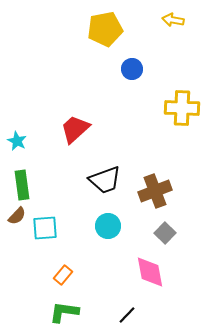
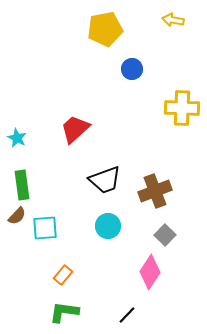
cyan star: moved 3 px up
gray square: moved 2 px down
pink diamond: rotated 44 degrees clockwise
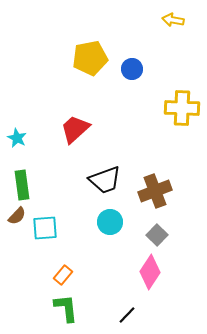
yellow pentagon: moved 15 px left, 29 px down
cyan circle: moved 2 px right, 4 px up
gray square: moved 8 px left
green L-shape: moved 2 px right, 4 px up; rotated 76 degrees clockwise
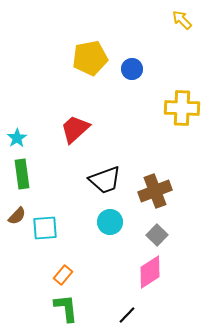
yellow arrow: moved 9 px right; rotated 35 degrees clockwise
cyan star: rotated 12 degrees clockwise
green rectangle: moved 11 px up
pink diamond: rotated 24 degrees clockwise
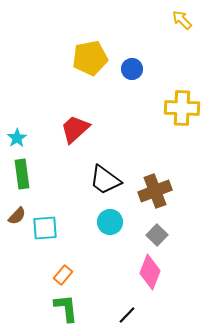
black trapezoid: rotated 56 degrees clockwise
pink diamond: rotated 36 degrees counterclockwise
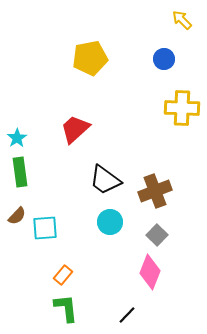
blue circle: moved 32 px right, 10 px up
green rectangle: moved 2 px left, 2 px up
